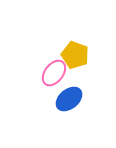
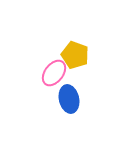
blue ellipse: rotated 64 degrees counterclockwise
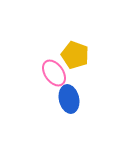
pink ellipse: rotated 72 degrees counterclockwise
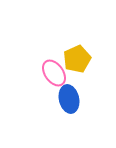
yellow pentagon: moved 2 px right, 4 px down; rotated 28 degrees clockwise
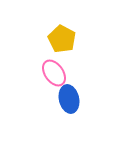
yellow pentagon: moved 15 px left, 20 px up; rotated 20 degrees counterclockwise
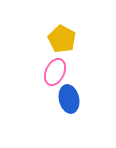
pink ellipse: moved 1 px right, 1 px up; rotated 60 degrees clockwise
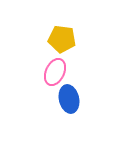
yellow pentagon: rotated 20 degrees counterclockwise
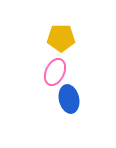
yellow pentagon: moved 1 px left, 1 px up; rotated 8 degrees counterclockwise
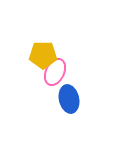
yellow pentagon: moved 18 px left, 17 px down
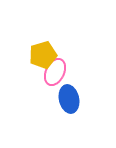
yellow pentagon: rotated 16 degrees counterclockwise
